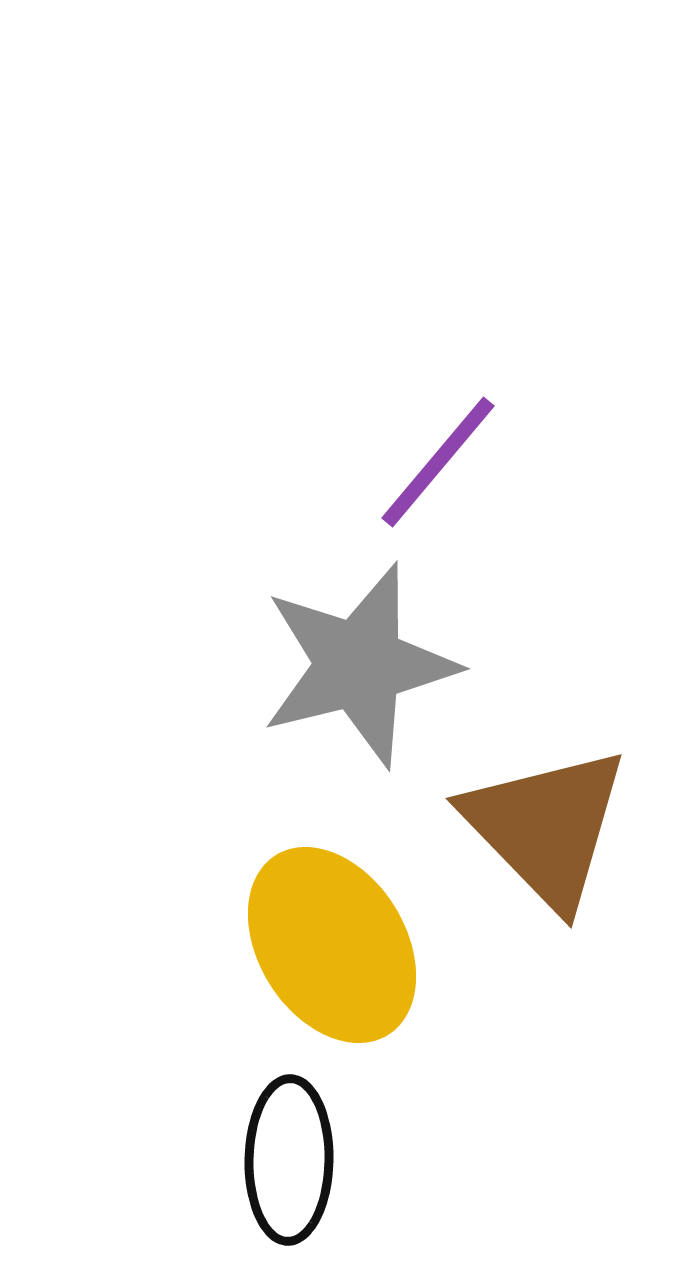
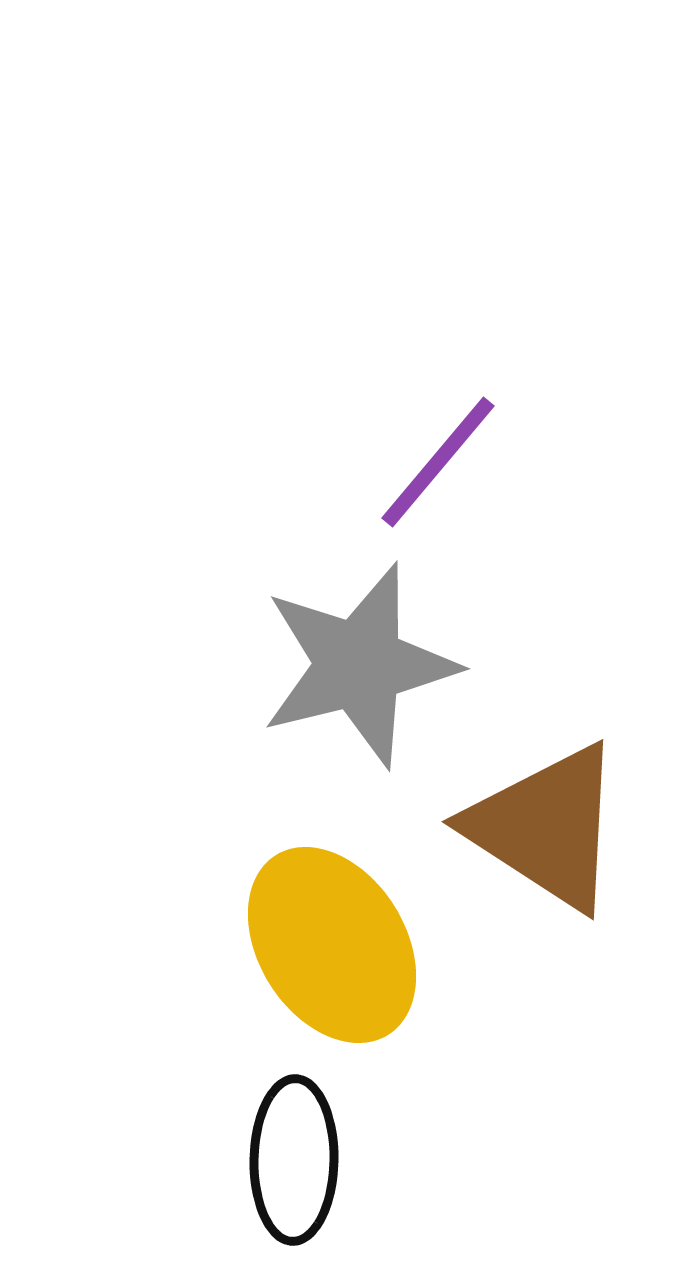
brown triangle: rotated 13 degrees counterclockwise
black ellipse: moved 5 px right
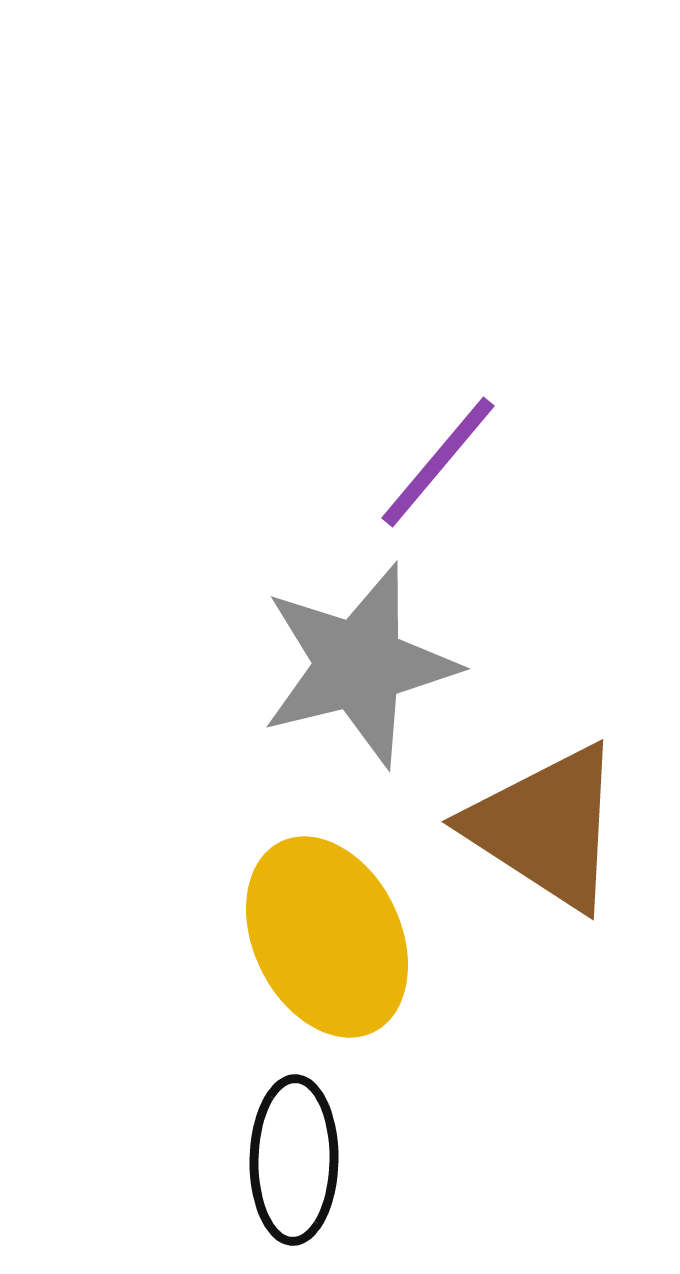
yellow ellipse: moved 5 px left, 8 px up; rotated 6 degrees clockwise
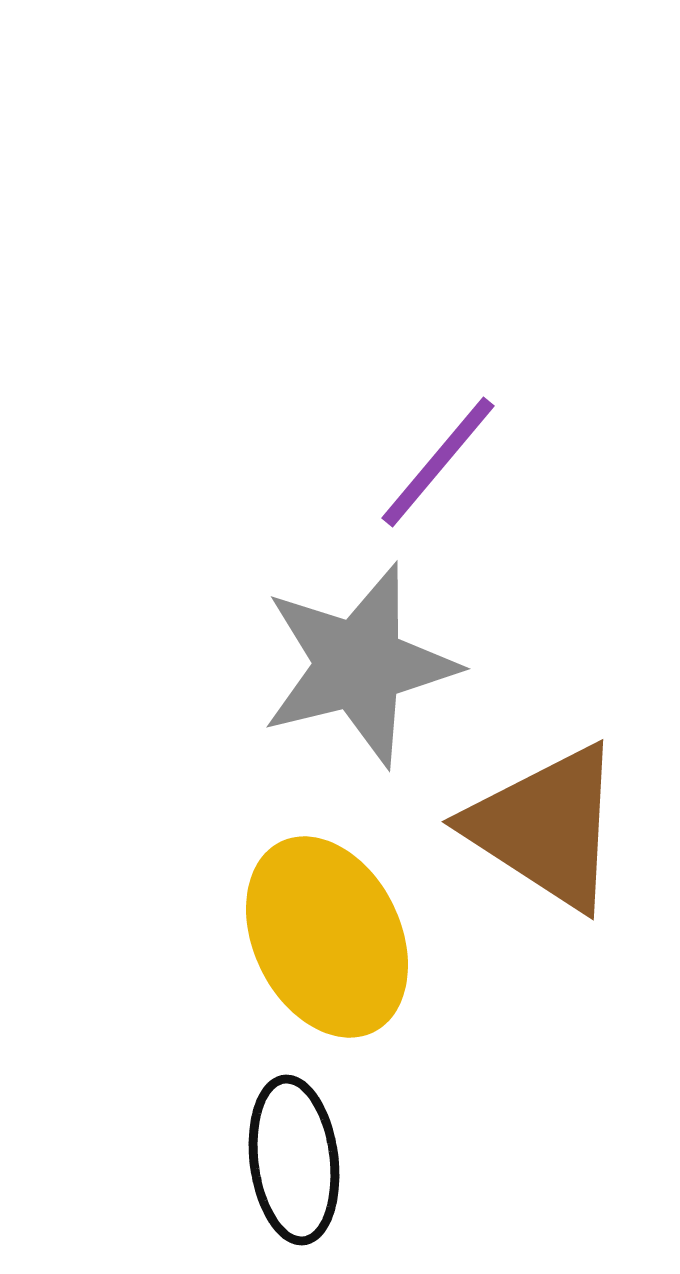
black ellipse: rotated 8 degrees counterclockwise
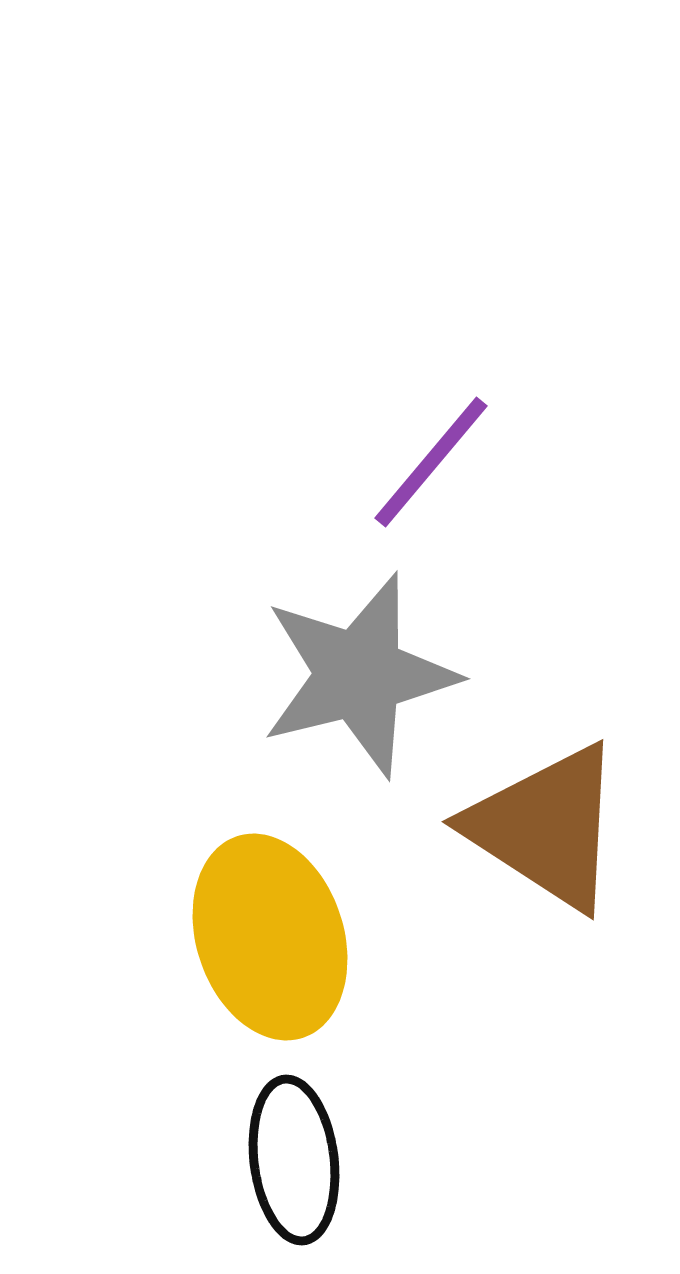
purple line: moved 7 px left
gray star: moved 10 px down
yellow ellipse: moved 57 px left; rotated 8 degrees clockwise
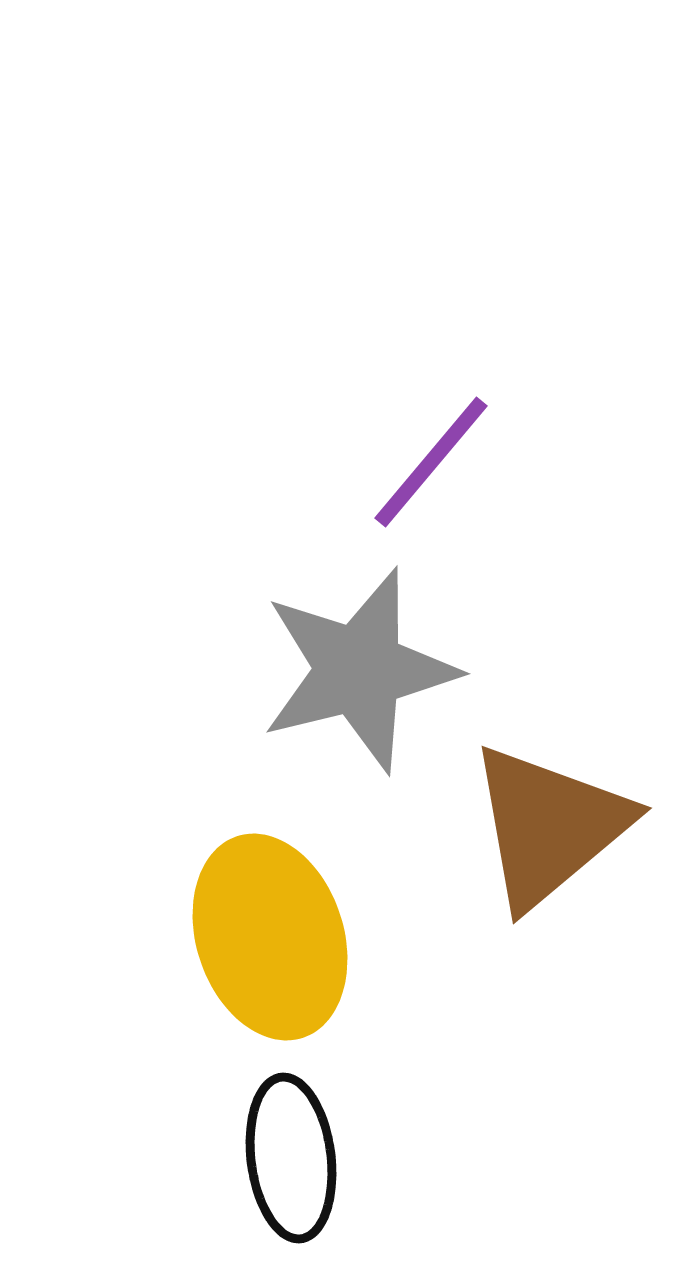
gray star: moved 5 px up
brown triangle: moved 3 px right, 1 px up; rotated 47 degrees clockwise
black ellipse: moved 3 px left, 2 px up
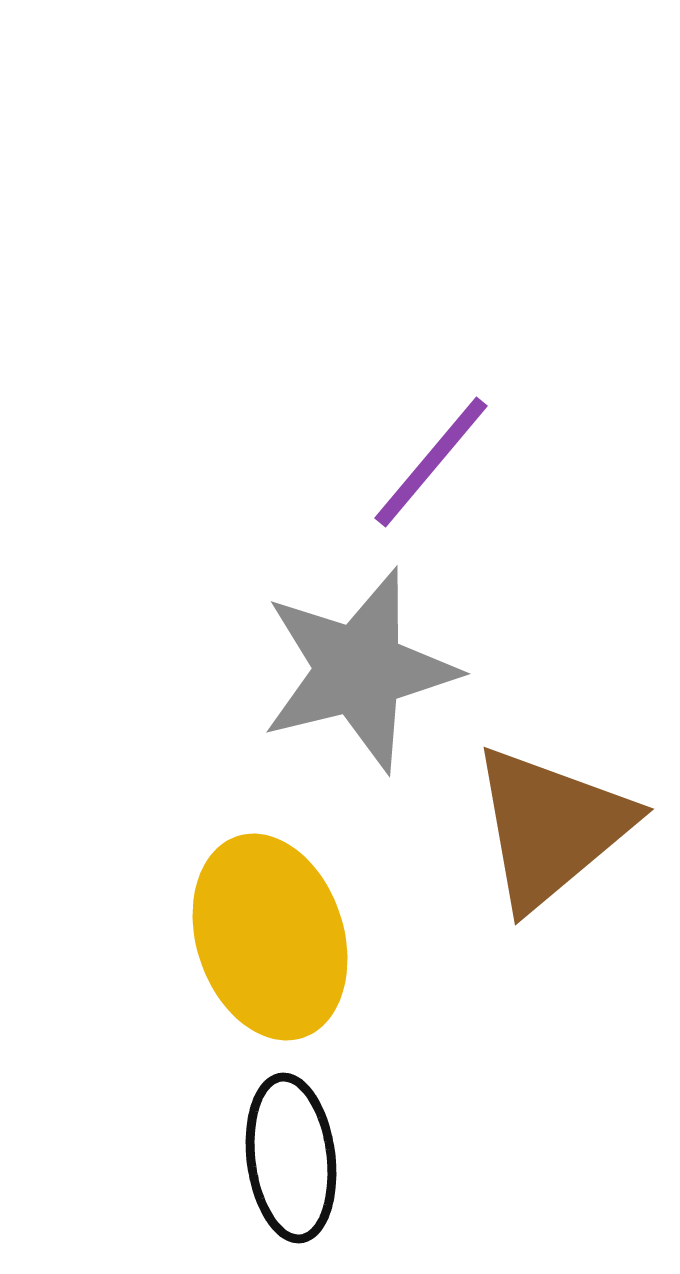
brown triangle: moved 2 px right, 1 px down
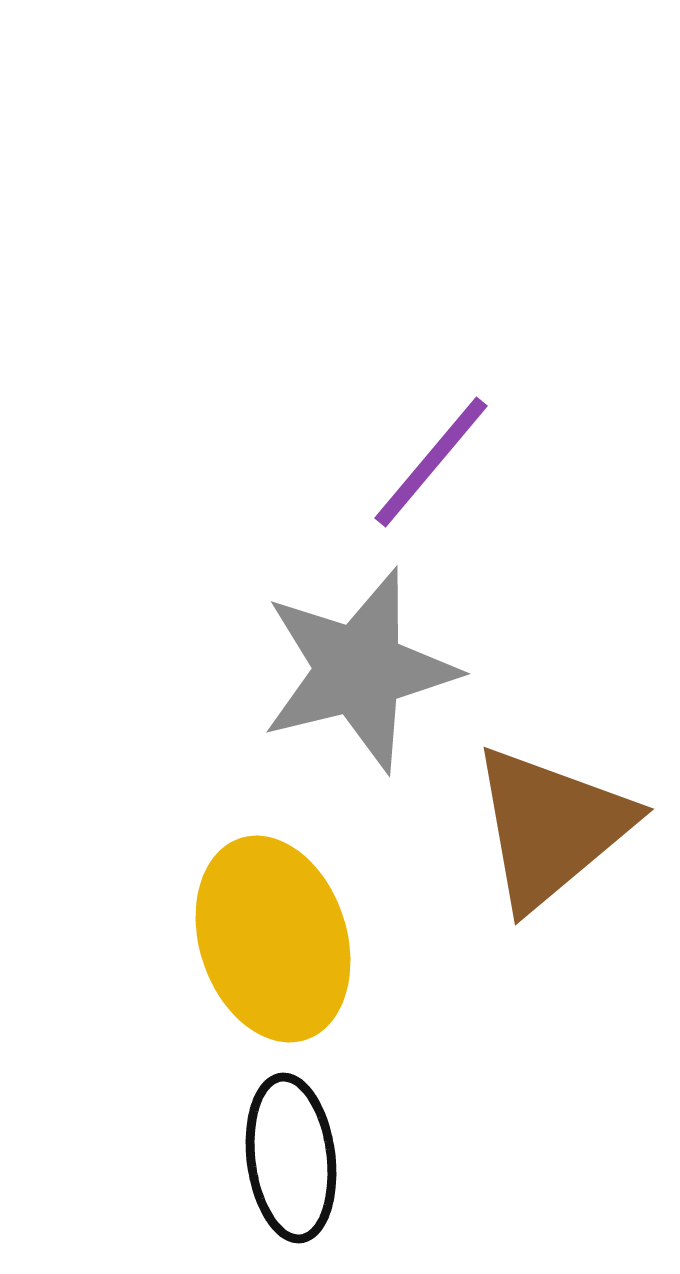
yellow ellipse: moved 3 px right, 2 px down
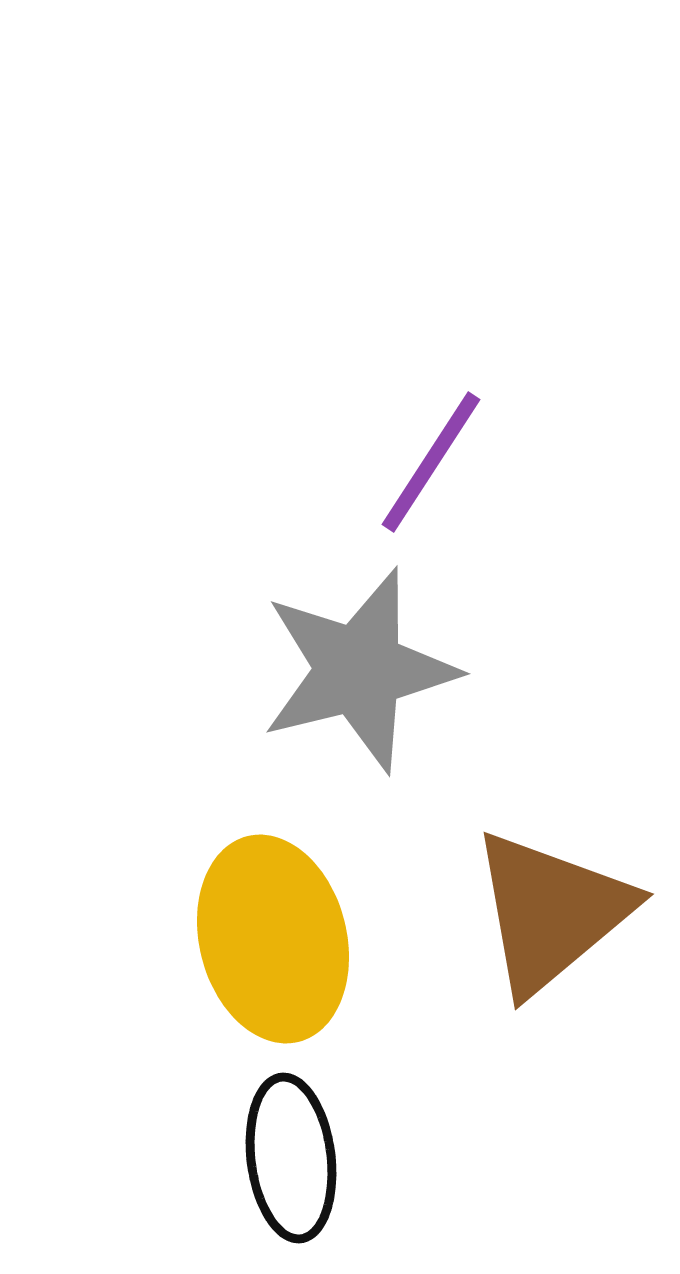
purple line: rotated 7 degrees counterclockwise
brown triangle: moved 85 px down
yellow ellipse: rotated 4 degrees clockwise
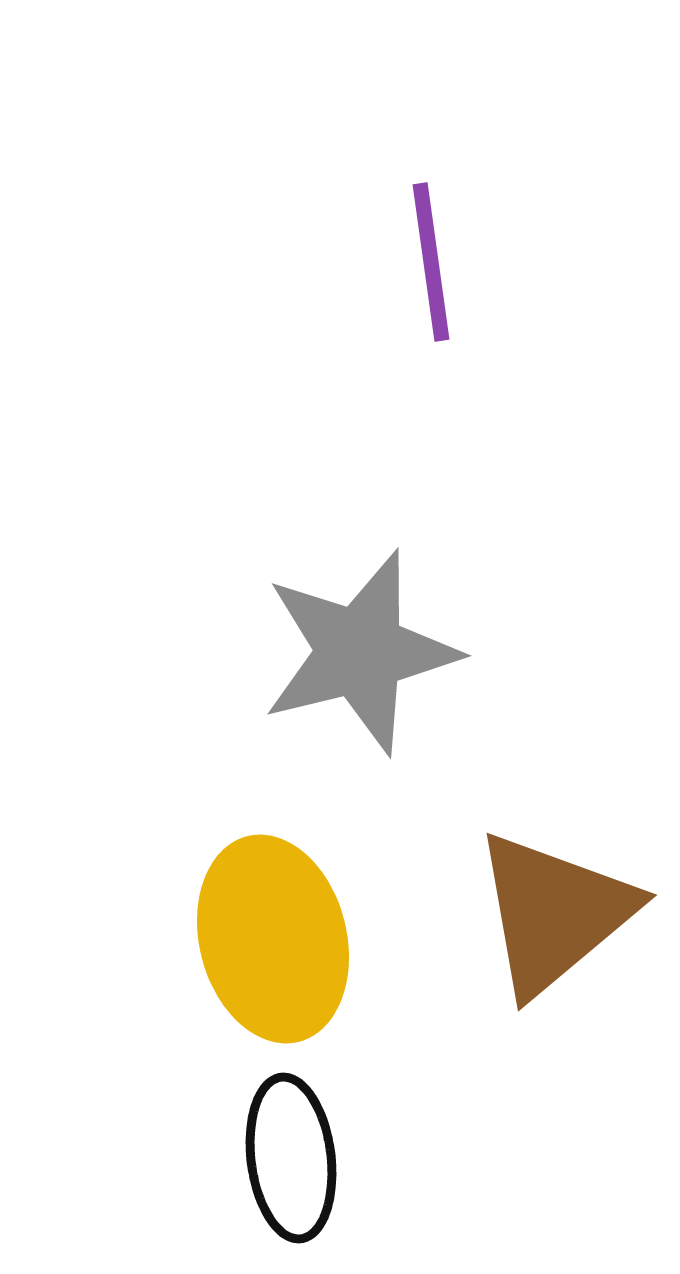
purple line: moved 200 px up; rotated 41 degrees counterclockwise
gray star: moved 1 px right, 18 px up
brown triangle: moved 3 px right, 1 px down
